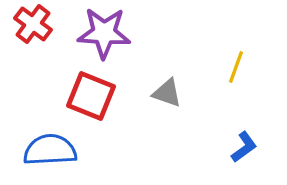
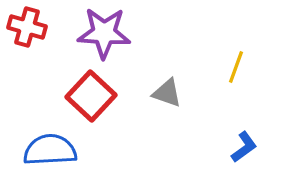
red cross: moved 6 px left, 3 px down; rotated 21 degrees counterclockwise
red square: rotated 21 degrees clockwise
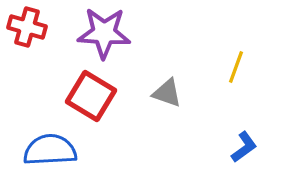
red square: rotated 12 degrees counterclockwise
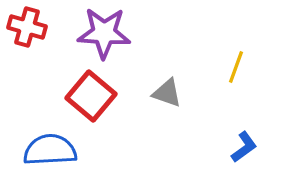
red square: rotated 9 degrees clockwise
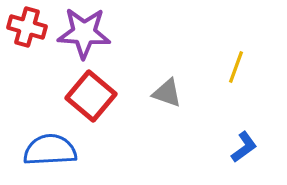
purple star: moved 20 px left
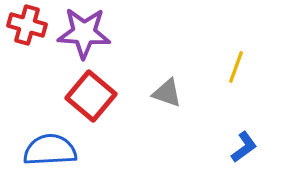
red cross: moved 2 px up
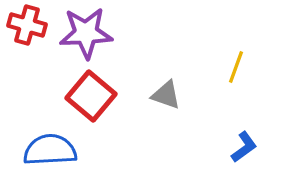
purple star: moved 2 px right; rotated 6 degrees counterclockwise
gray triangle: moved 1 px left, 2 px down
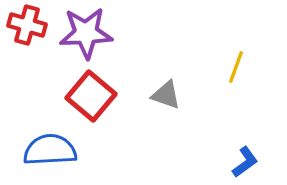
blue L-shape: moved 1 px right, 15 px down
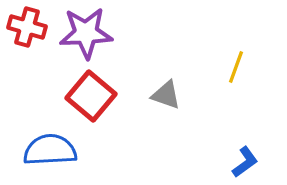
red cross: moved 2 px down
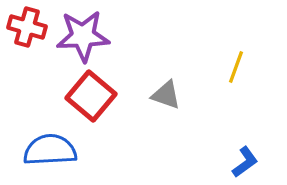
purple star: moved 3 px left, 3 px down
